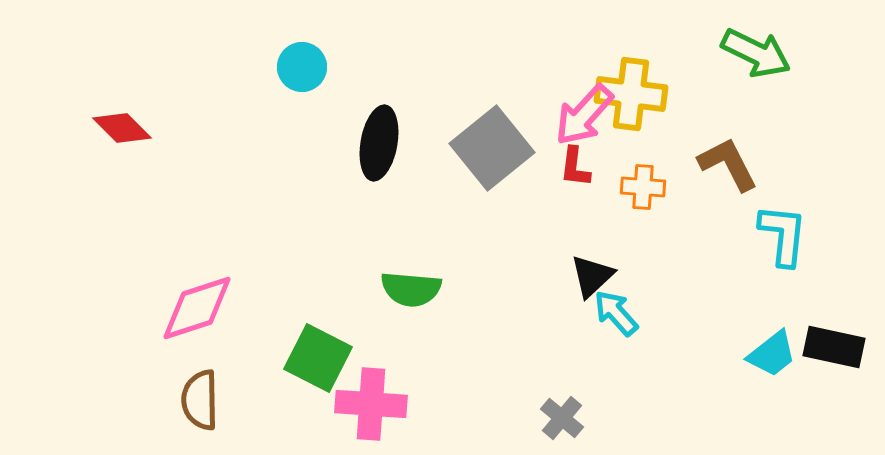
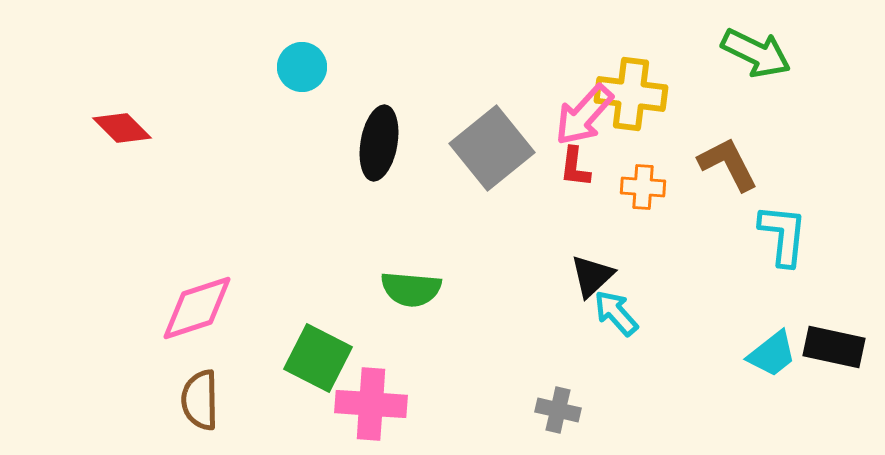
gray cross: moved 4 px left, 8 px up; rotated 27 degrees counterclockwise
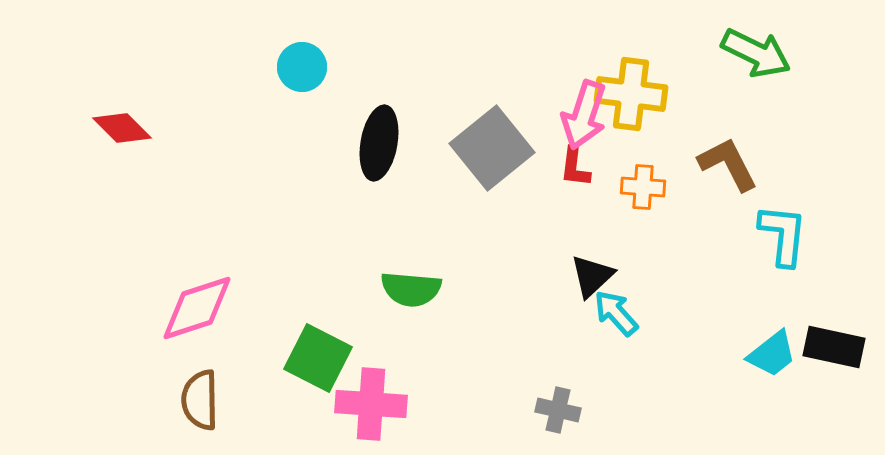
pink arrow: rotated 24 degrees counterclockwise
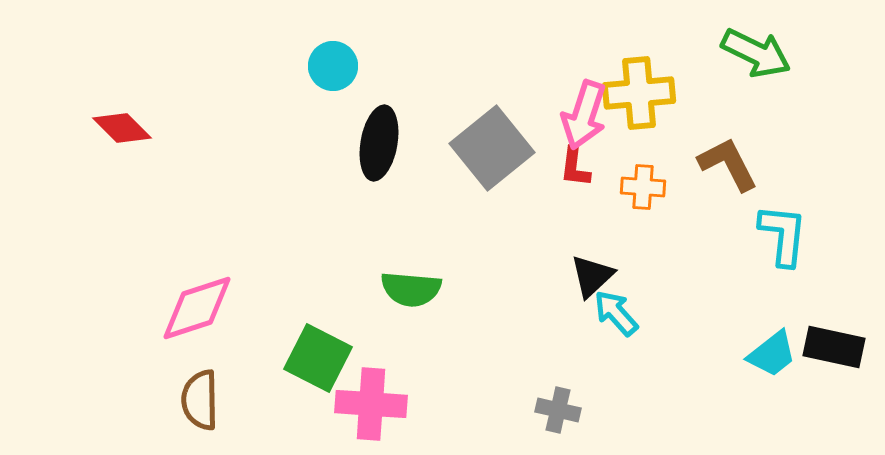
cyan circle: moved 31 px right, 1 px up
yellow cross: moved 8 px right, 1 px up; rotated 12 degrees counterclockwise
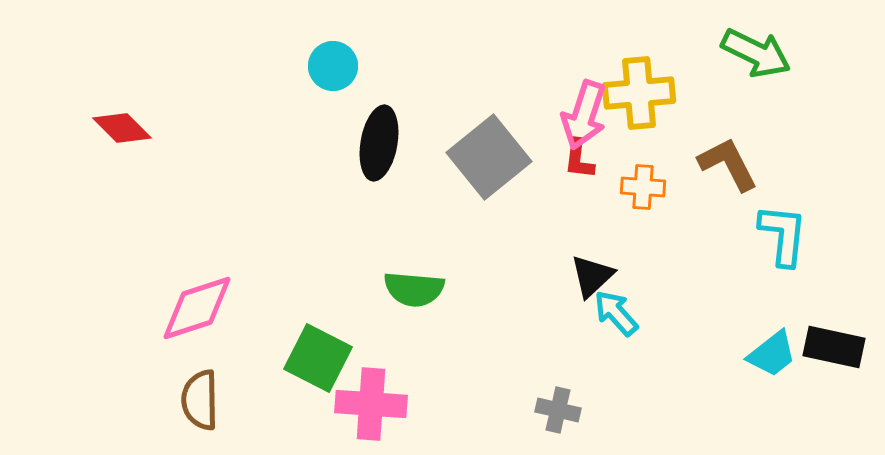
gray square: moved 3 px left, 9 px down
red L-shape: moved 4 px right, 8 px up
green semicircle: moved 3 px right
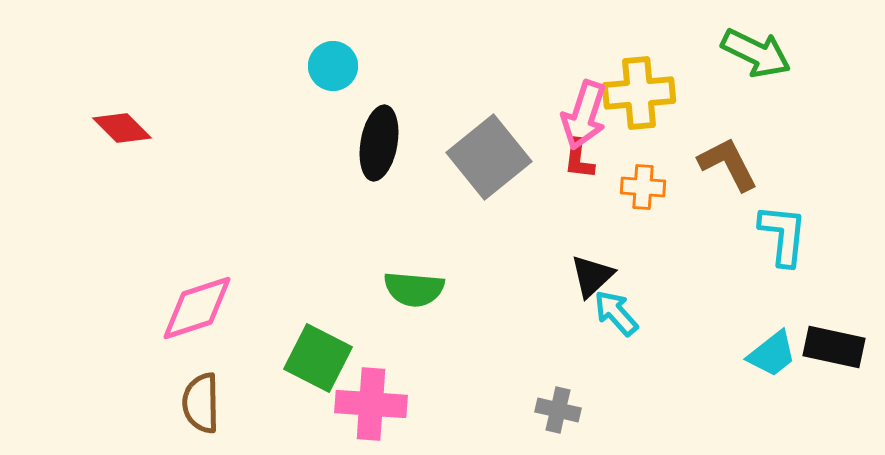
brown semicircle: moved 1 px right, 3 px down
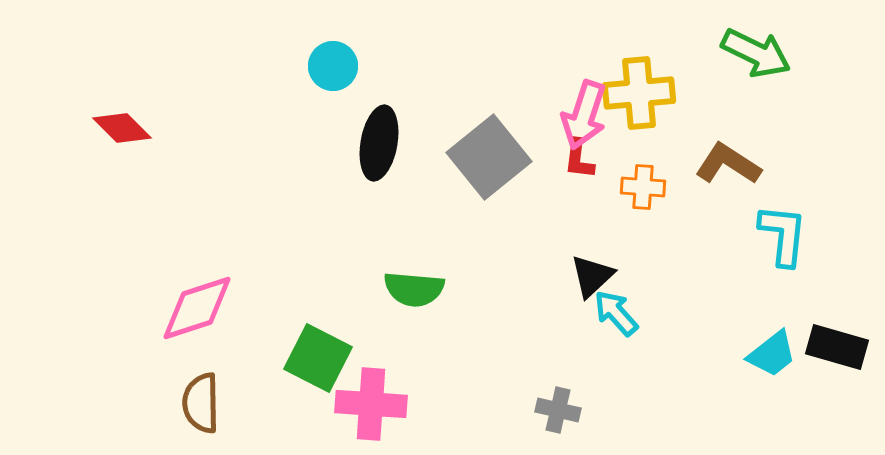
brown L-shape: rotated 30 degrees counterclockwise
black rectangle: moved 3 px right; rotated 4 degrees clockwise
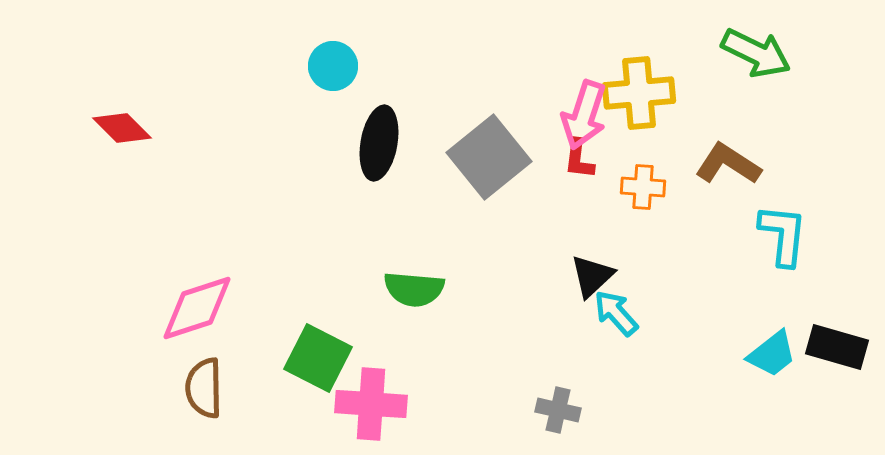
brown semicircle: moved 3 px right, 15 px up
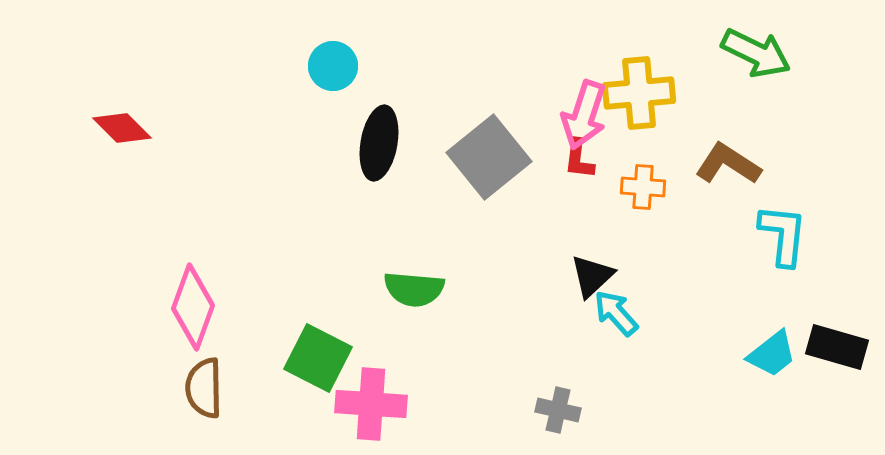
pink diamond: moved 4 px left, 1 px up; rotated 52 degrees counterclockwise
